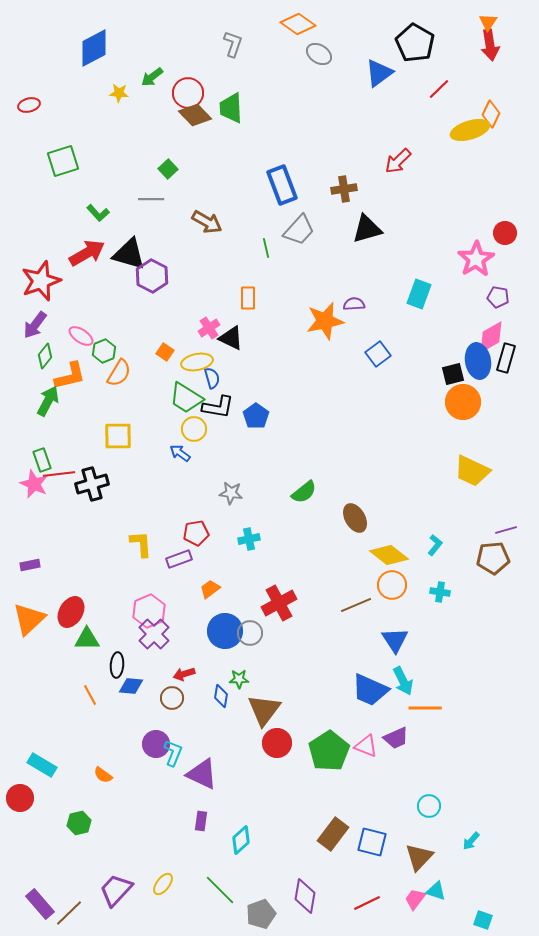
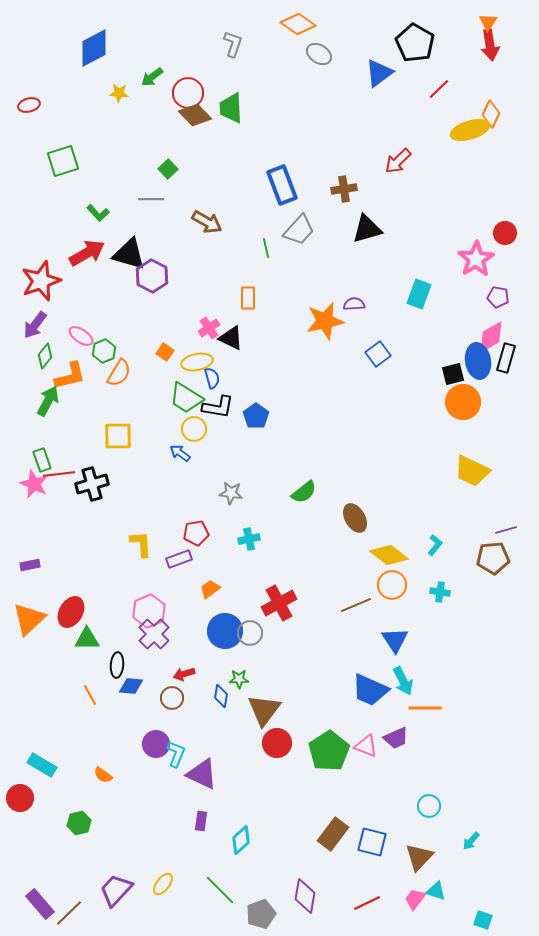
cyan L-shape at (173, 753): moved 3 px right, 1 px down
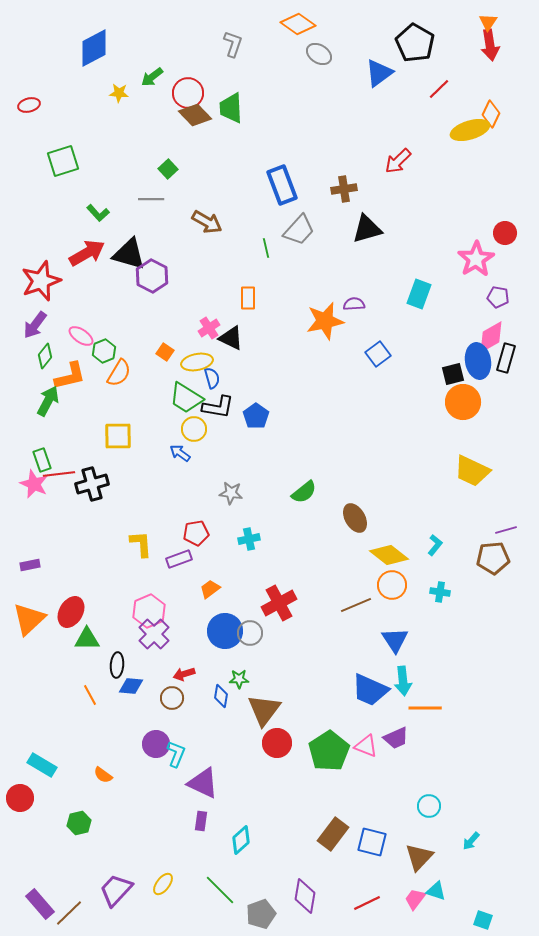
cyan arrow at (403, 681): rotated 20 degrees clockwise
purple triangle at (202, 774): moved 1 px right, 9 px down
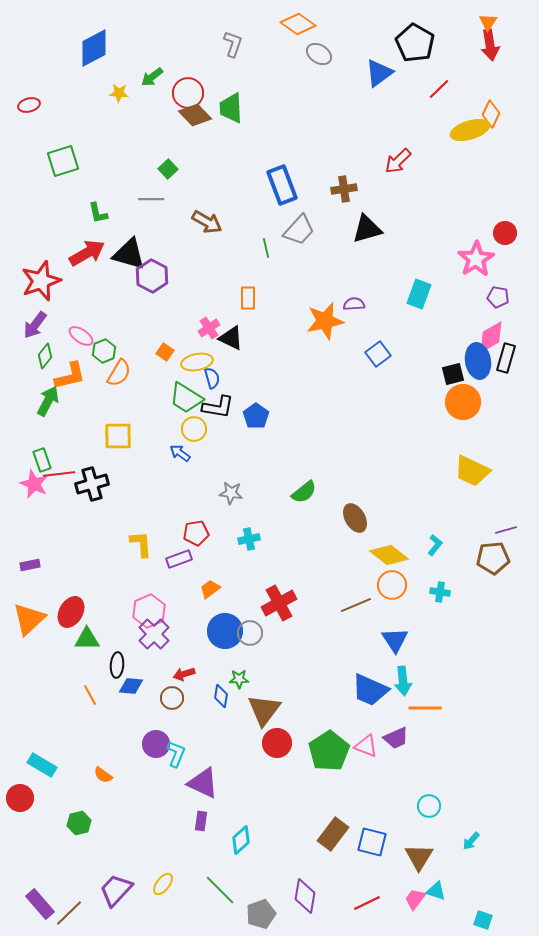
green L-shape at (98, 213): rotated 30 degrees clockwise
brown triangle at (419, 857): rotated 12 degrees counterclockwise
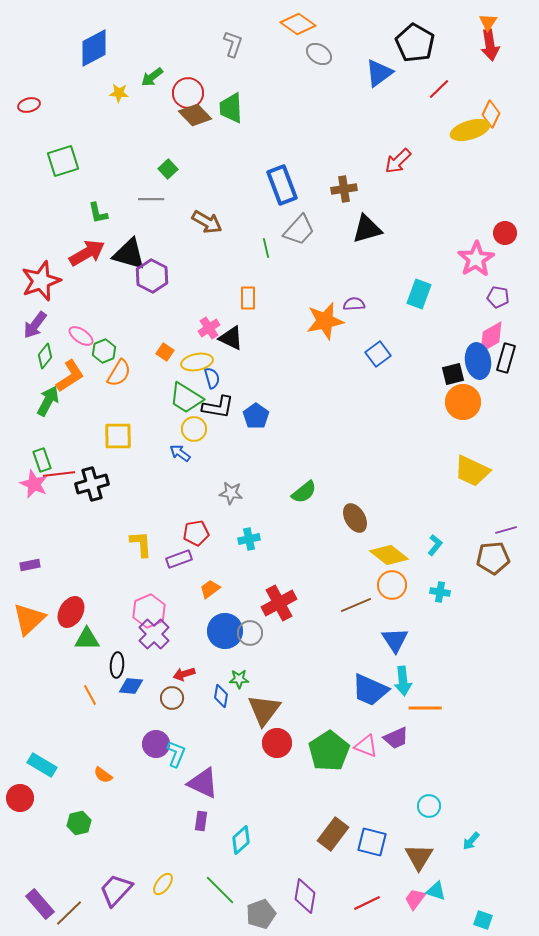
orange L-shape at (70, 376): rotated 20 degrees counterclockwise
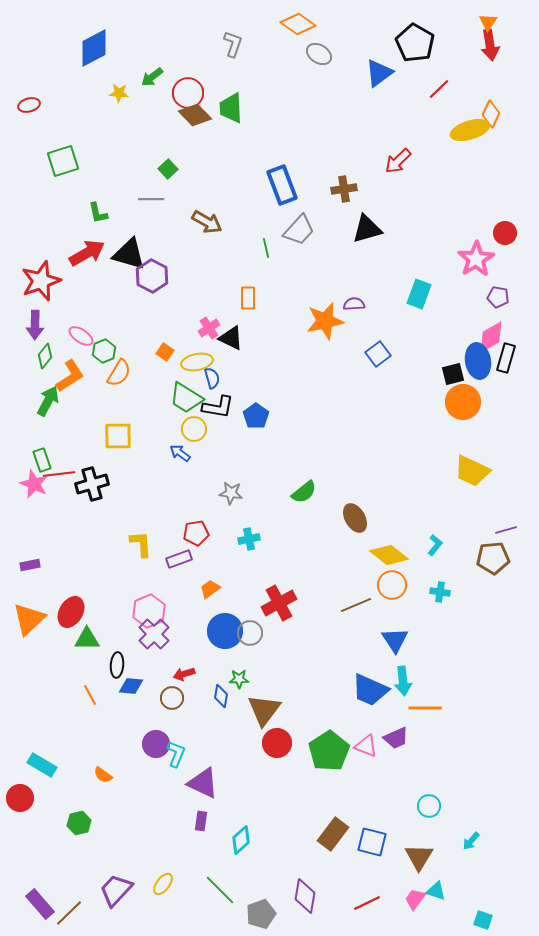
purple arrow at (35, 325): rotated 36 degrees counterclockwise
